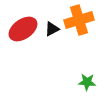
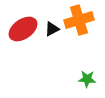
green star: moved 3 px up
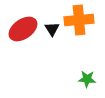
orange cross: rotated 12 degrees clockwise
black triangle: rotated 35 degrees counterclockwise
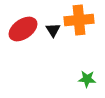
black triangle: moved 1 px right, 1 px down
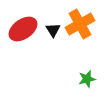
orange cross: moved 1 px right, 4 px down; rotated 24 degrees counterclockwise
green star: rotated 18 degrees counterclockwise
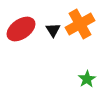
red ellipse: moved 2 px left
green star: rotated 18 degrees counterclockwise
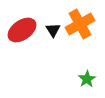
red ellipse: moved 1 px right, 1 px down
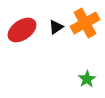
orange cross: moved 5 px right, 1 px up
black triangle: moved 3 px right, 3 px up; rotated 28 degrees clockwise
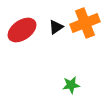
orange cross: rotated 8 degrees clockwise
green star: moved 16 px left, 6 px down; rotated 24 degrees clockwise
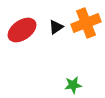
orange cross: moved 1 px right
green star: moved 2 px right
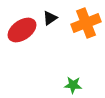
black triangle: moved 6 px left, 9 px up
green star: rotated 12 degrees clockwise
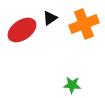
orange cross: moved 2 px left, 1 px down
green star: moved 1 px left
